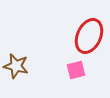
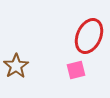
brown star: rotated 25 degrees clockwise
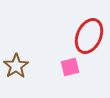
pink square: moved 6 px left, 3 px up
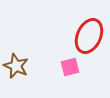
brown star: rotated 15 degrees counterclockwise
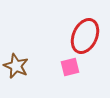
red ellipse: moved 4 px left
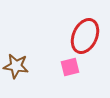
brown star: rotated 15 degrees counterclockwise
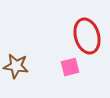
red ellipse: moved 2 px right; rotated 40 degrees counterclockwise
